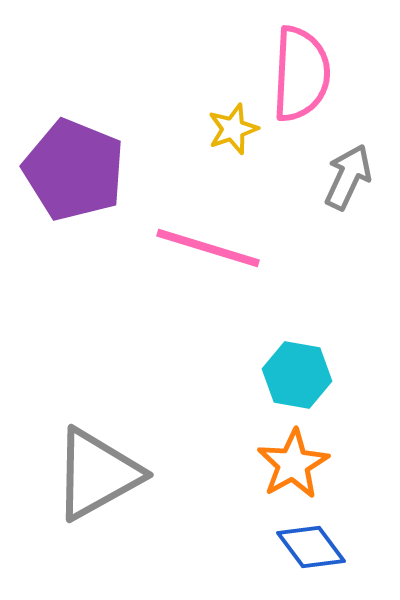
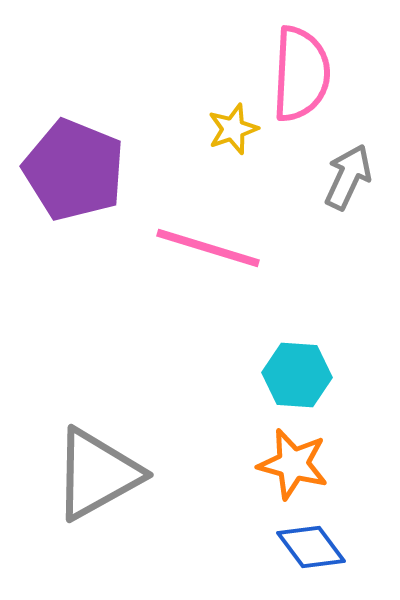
cyan hexagon: rotated 6 degrees counterclockwise
orange star: rotated 28 degrees counterclockwise
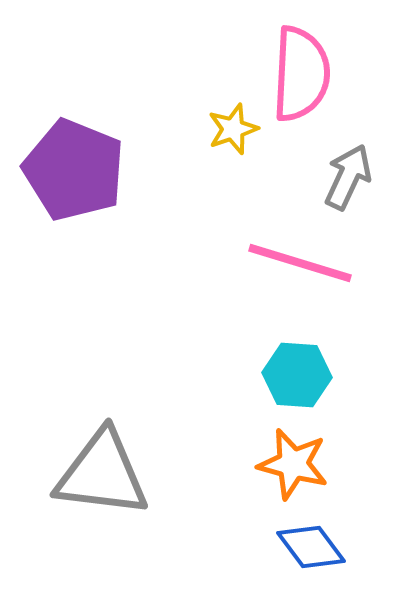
pink line: moved 92 px right, 15 px down
gray triangle: moved 5 px right; rotated 36 degrees clockwise
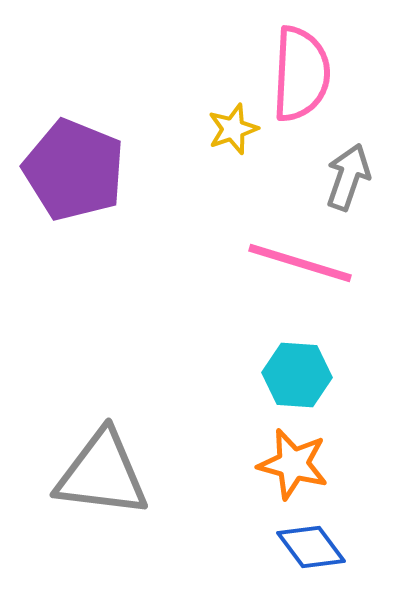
gray arrow: rotated 6 degrees counterclockwise
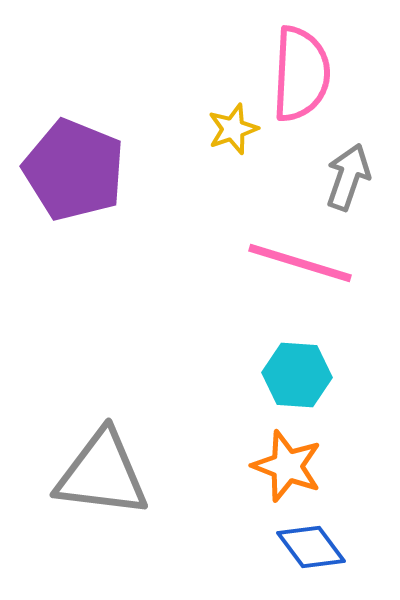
orange star: moved 6 px left, 2 px down; rotated 6 degrees clockwise
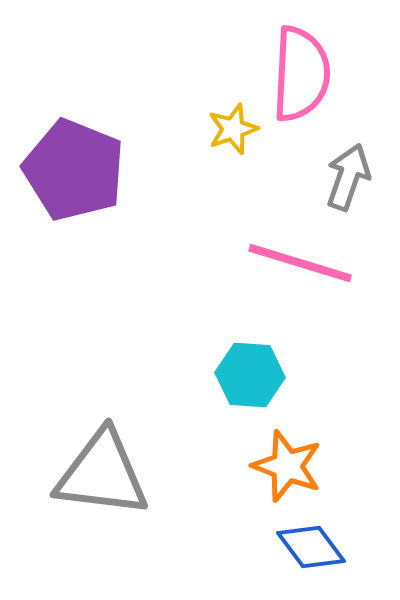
cyan hexagon: moved 47 px left
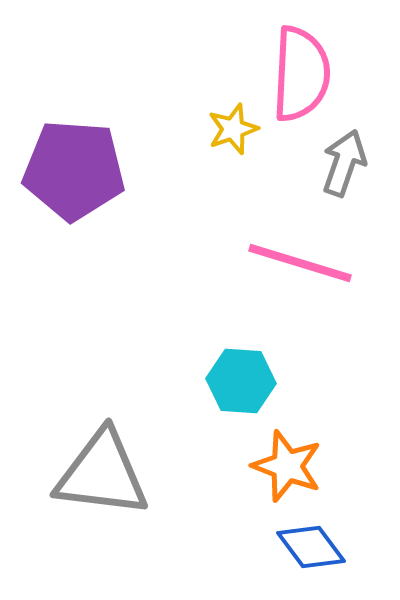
purple pentagon: rotated 18 degrees counterclockwise
gray arrow: moved 4 px left, 14 px up
cyan hexagon: moved 9 px left, 6 px down
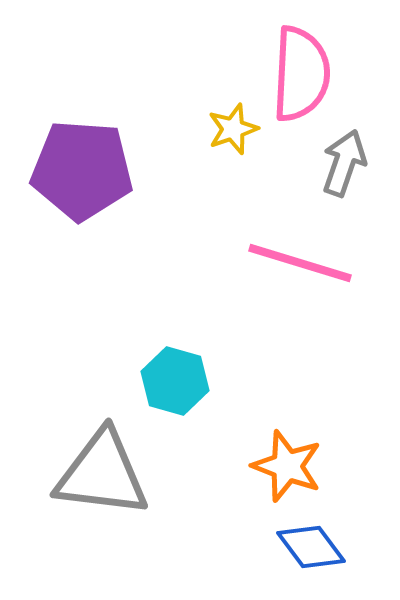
purple pentagon: moved 8 px right
cyan hexagon: moved 66 px left; rotated 12 degrees clockwise
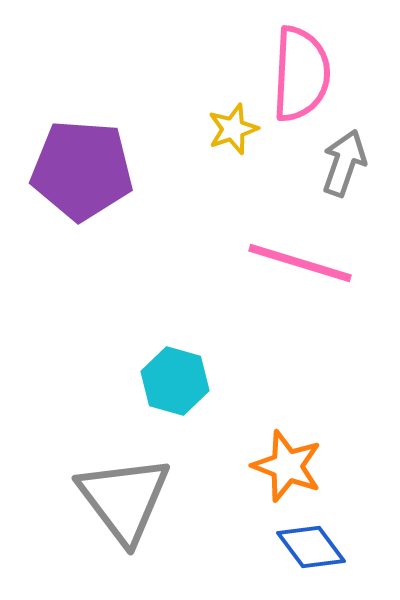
gray triangle: moved 22 px right, 25 px down; rotated 46 degrees clockwise
